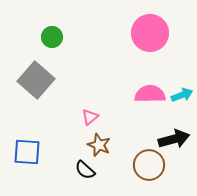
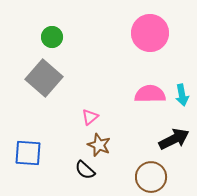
gray square: moved 8 px right, 2 px up
cyan arrow: rotated 100 degrees clockwise
black arrow: rotated 12 degrees counterclockwise
blue square: moved 1 px right, 1 px down
brown circle: moved 2 px right, 12 px down
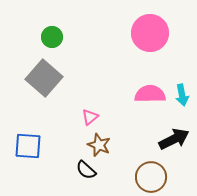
blue square: moved 7 px up
black semicircle: moved 1 px right
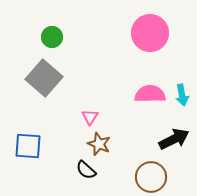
pink triangle: rotated 18 degrees counterclockwise
brown star: moved 1 px up
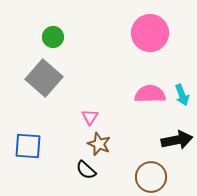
green circle: moved 1 px right
cyan arrow: rotated 10 degrees counterclockwise
black arrow: moved 3 px right, 1 px down; rotated 16 degrees clockwise
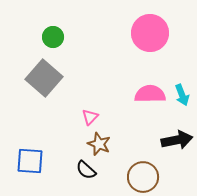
pink triangle: rotated 12 degrees clockwise
blue square: moved 2 px right, 15 px down
brown circle: moved 8 px left
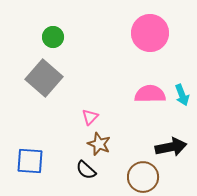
black arrow: moved 6 px left, 7 px down
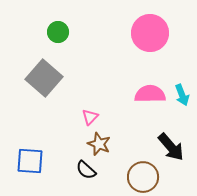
green circle: moved 5 px right, 5 px up
black arrow: rotated 60 degrees clockwise
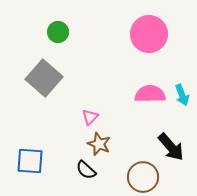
pink circle: moved 1 px left, 1 px down
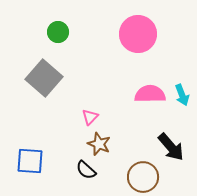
pink circle: moved 11 px left
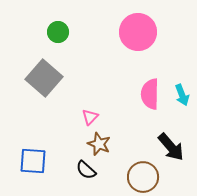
pink circle: moved 2 px up
pink semicircle: rotated 88 degrees counterclockwise
blue square: moved 3 px right
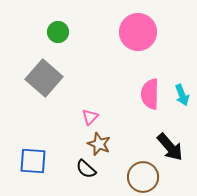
black arrow: moved 1 px left
black semicircle: moved 1 px up
